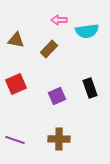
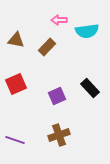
brown rectangle: moved 2 px left, 2 px up
black rectangle: rotated 24 degrees counterclockwise
brown cross: moved 4 px up; rotated 20 degrees counterclockwise
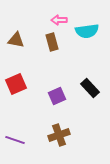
brown rectangle: moved 5 px right, 5 px up; rotated 60 degrees counterclockwise
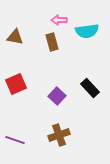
brown triangle: moved 1 px left, 3 px up
purple square: rotated 24 degrees counterclockwise
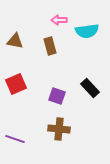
brown triangle: moved 4 px down
brown rectangle: moved 2 px left, 4 px down
purple square: rotated 24 degrees counterclockwise
brown cross: moved 6 px up; rotated 25 degrees clockwise
purple line: moved 1 px up
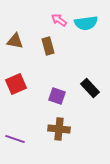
pink arrow: rotated 35 degrees clockwise
cyan semicircle: moved 1 px left, 8 px up
brown rectangle: moved 2 px left
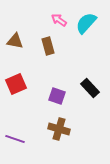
cyan semicircle: rotated 140 degrees clockwise
brown cross: rotated 10 degrees clockwise
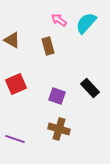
brown triangle: moved 3 px left, 1 px up; rotated 18 degrees clockwise
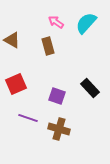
pink arrow: moved 3 px left, 2 px down
purple line: moved 13 px right, 21 px up
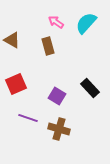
purple square: rotated 12 degrees clockwise
